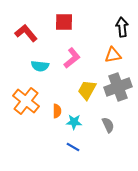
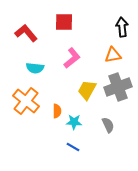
cyan semicircle: moved 5 px left, 2 px down
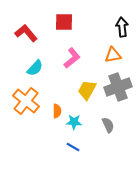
cyan semicircle: rotated 54 degrees counterclockwise
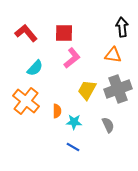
red square: moved 11 px down
orange triangle: rotated 18 degrees clockwise
gray cross: moved 2 px down
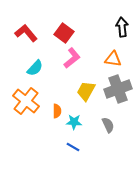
red square: rotated 36 degrees clockwise
orange triangle: moved 4 px down
yellow trapezoid: moved 1 px left, 1 px down
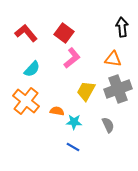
cyan semicircle: moved 3 px left, 1 px down
orange semicircle: rotated 80 degrees counterclockwise
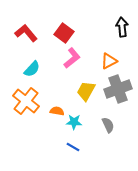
orange triangle: moved 4 px left, 2 px down; rotated 36 degrees counterclockwise
